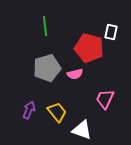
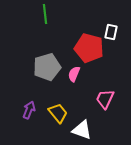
green line: moved 12 px up
gray pentagon: moved 1 px up
pink semicircle: moved 1 px left; rotated 126 degrees clockwise
yellow trapezoid: moved 1 px right, 1 px down
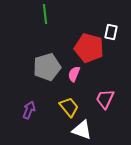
yellow trapezoid: moved 11 px right, 6 px up
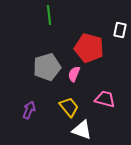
green line: moved 4 px right, 1 px down
white rectangle: moved 9 px right, 2 px up
pink trapezoid: rotated 80 degrees clockwise
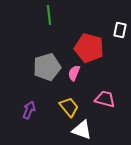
pink semicircle: moved 1 px up
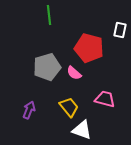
pink semicircle: rotated 70 degrees counterclockwise
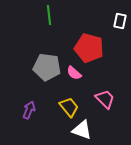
white rectangle: moved 9 px up
gray pentagon: rotated 24 degrees clockwise
pink trapezoid: rotated 30 degrees clockwise
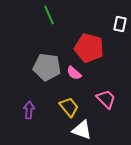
green line: rotated 18 degrees counterclockwise
white rectangle: moved 3 px down
pink trapezoid: moved 1 px right
purple arrow: rotated 18 degrees counterclockwise
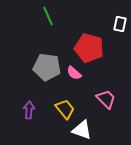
green line: moved 1 px left, 1 px down
yellow trapezoid: moved 4 px left, 2 px down
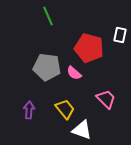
white rectangle: moved 11 px down
